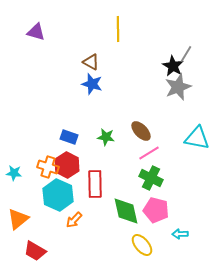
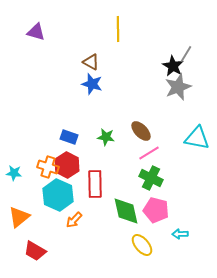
orange triangle: moved 1 px right, 2 px up
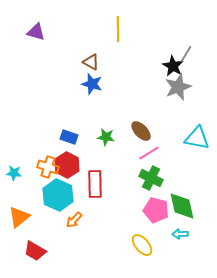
green diamond: moved 56 px right, 5 px up
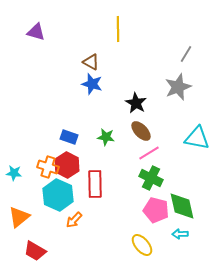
black star: moved 37 px left, 37 px down
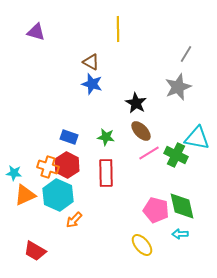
green cross: moved 25 px right, 23 px up
red rectangle: moved 11 px right, 11 px up
orange triangle: moved 6 px right, 22 px up; rotated 15 degrees clockwise
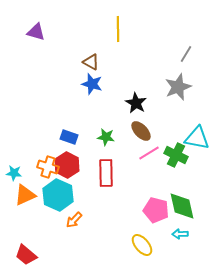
red trapezoid: moved 9 px left, 4 px down; rotated 10 degrees clockwise
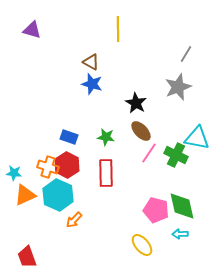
purple triangle: moved 4 px left, 2 px up
pink line: rotated 25 degrees counterclockwise
red trapezoid: moved 1 px right, 2 px down; rotated 30 degrees clockwise
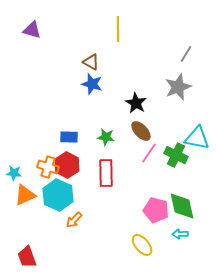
blue rectangle: rotated 18 degrees counterclockwise
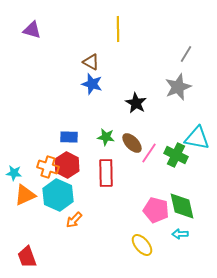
brown ellipse: moved 9 px left, 12 px down
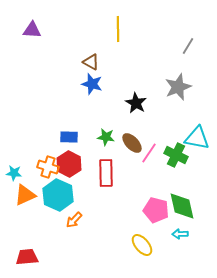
purple triangle: rotated 12 degrees counterclockwise
gray line: moved 2 px right, 8 px up
red hexagon: moved 2 px right, 1 px up
red trapezoid: rotated 105 degrees clockwise
